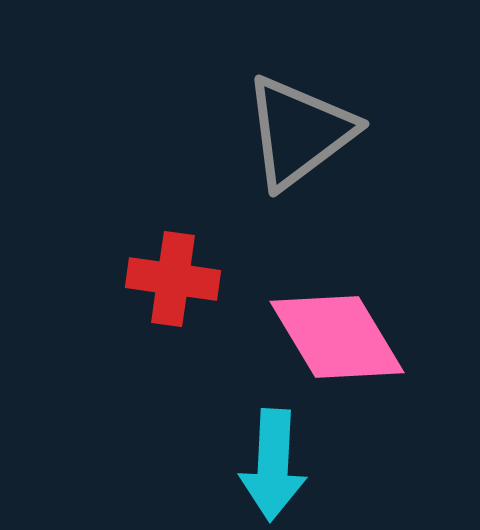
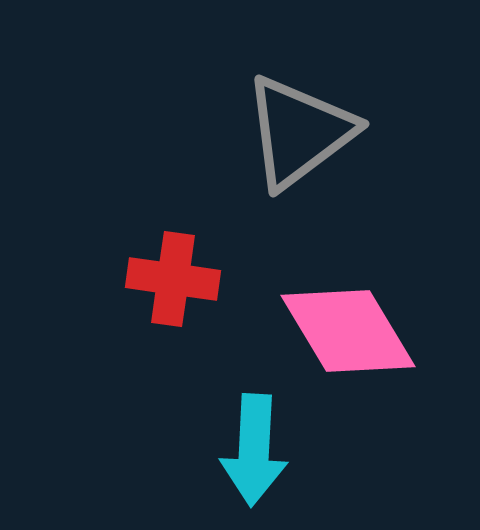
pink diamond: moved 11 px right, 6 px up
cyan arrow: moved 19 px left, 15 px up
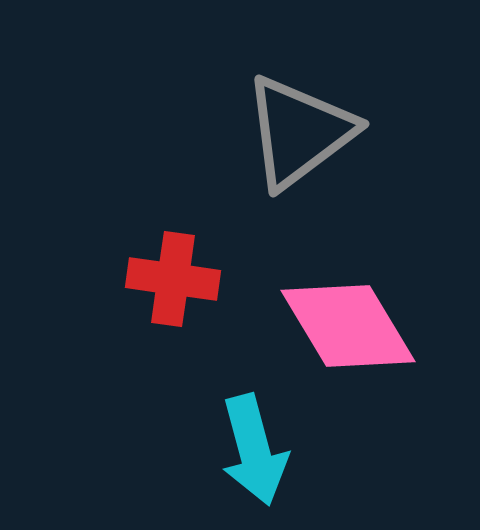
pink diamond: moved 5 px up
cyan arrow: rotated 18 degrees counterclockwise
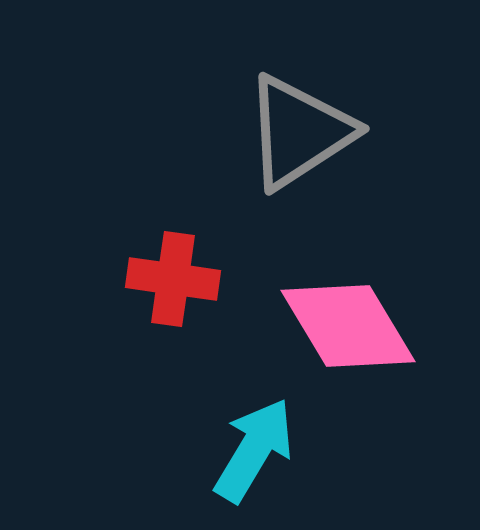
gray triangle: rotated 4 degrees clockwise
cyan arrow: rotated 134 degrees counterclockwise
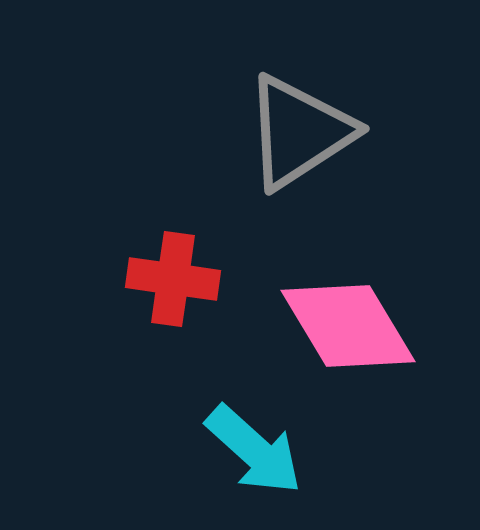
cyan arrow: rotated 101 degrees clockwise
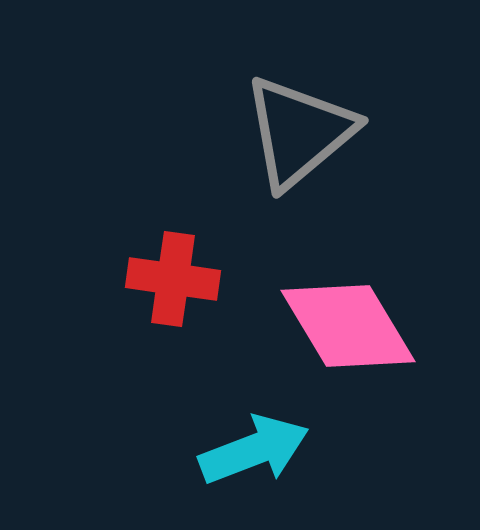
gray triangle: rotated 7 degrees counterclockwise
cyan arrow: rotated 63 degrees counterclockwise
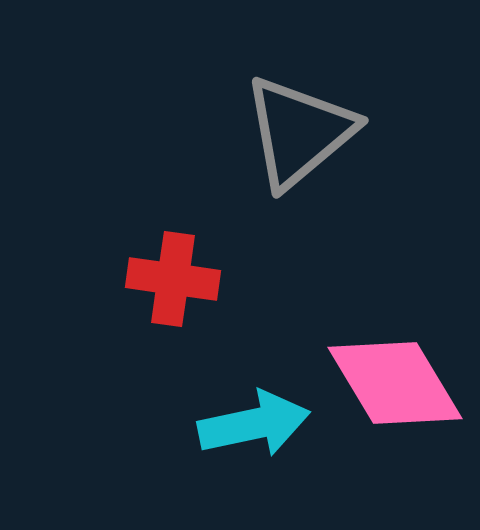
pink diamond: moved 47 px right, 57 px down
cyan arrow: moved 26 px up; rotated 9 degrees clockwise
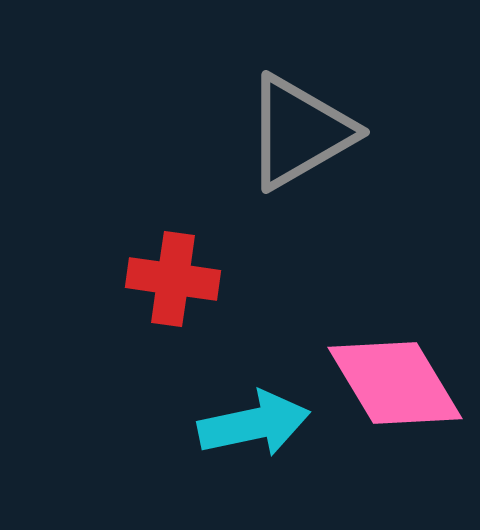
gray triangle: rotated 10 degrees clockwise
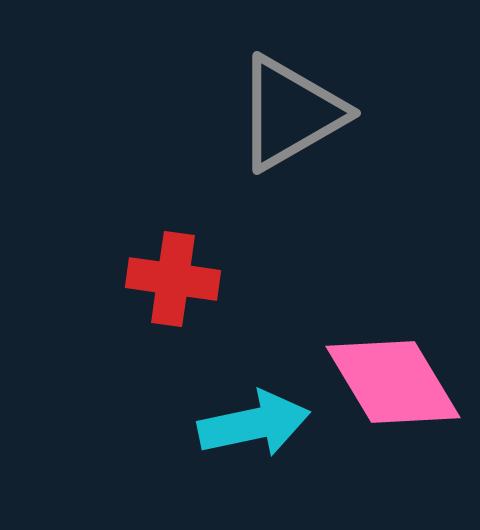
gray triangle: moved 9 px left, 19 px up
pink diamond: moved 2 px left, 1 px up
